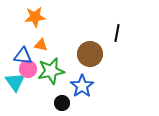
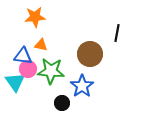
green star: rotated 16 degrees clockwise
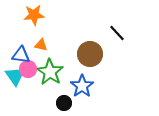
orange star: moved 1 px left, 2 px up
black line: rotated 54 degrees counterclockwise
blue triangle: moved 2 px left, 1 px up
green star: moved 1 px left, 1 px down; rotated 28 degrees clockwise
cyan triangle: moved 6 px up
black circle: moved 2 px right
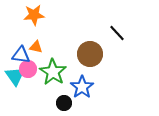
orange triangle: moved 5 px left, 2 px down
green star: moved 3 px right
blue star: moved 1 px down
